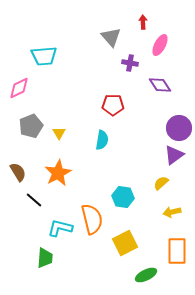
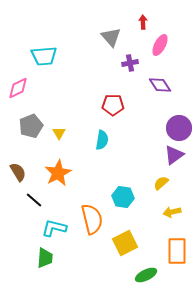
purple cross: rotated 21 degrees counterclockwise
pink diamond: moved 1 px left
cyan L-shape: moved 6 px left
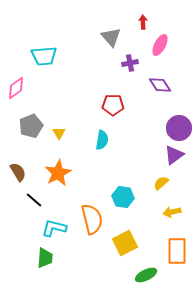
pink diamond: moved 2 px left; rotated 10 degrees counterclockwise
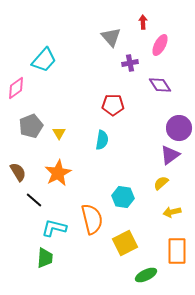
cyan trapezoid: moved 4 px down; rotated 44 degrees counterclockwise
purple triangle: moved 4 px left
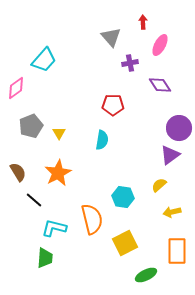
yellow semicircle: moved 2 px left, 2 px down
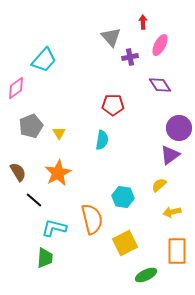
purple cross: moved 6 px up
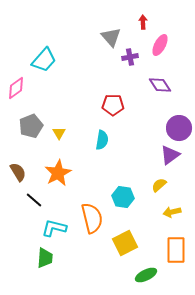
orange semicircle: moved 1 px up
orange rectangle: moved 1 px left, 1 px up
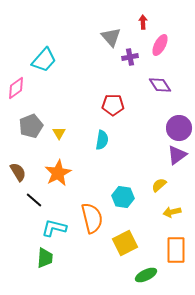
purple triangle: moved 7 px right
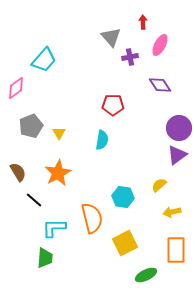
cyan L-shape: rotated 15 degrees counterclockwise
